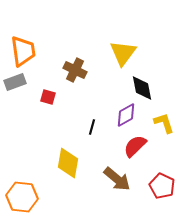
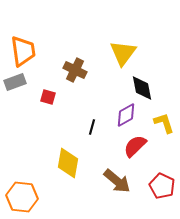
brown arrow: moved 2 px down
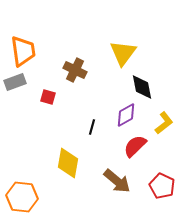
black diamond: moved 1 px up
yellow L-shape: rotated 70 degrees clockwise
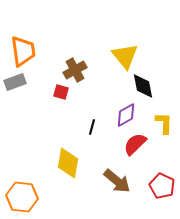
yellow triangle: moved 2 px right, 3 px down; rotated 16 degrees counterclockwise
brown cross: rotated 35 degrees clockwise
black diamond: moved 1 px right, 1 px up
red square: moved 13 px right, 5 px up
yellow L-shape: rotated 50 degrees counterclockwise
red semicircle: moved 2 px up
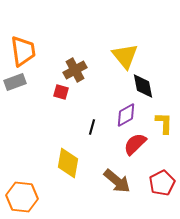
red pentagon: moved 3 px up; rotated 20 degrees clockwise
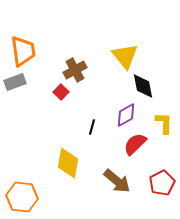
red square: rotated 28 degrees clockwise
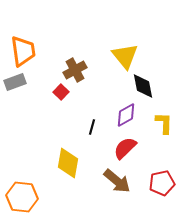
red semicircle: moved 10 px left, 4 px down
red pentagon: rotated 15 degrees clockwise
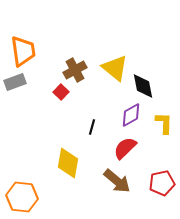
yellow triangle: moved 10 px left, 12 px down; rotated 12 degrees counterclockwise
purple diamond: moved 5 px right
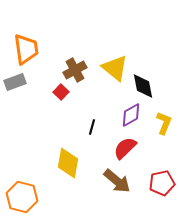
orange trapezoid: moved 3 px right, 2 px up
yellow L-shape: rotated 20 degrees clockwise
orange hexagon: rotated 8 degrees clockwise
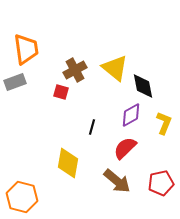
red square: rotated 28 degrees counterclockwise
red pentagon: moved 1 px left
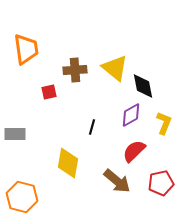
brown cross: rotated 25 degrees clockwise
gray rectangle: moved 52 px down; rotated 20 degrees clockwise
red square: moved 12 px left; rotated 28 degrees counterclockwise
red semicircle: moved 9 px right, 3 px down
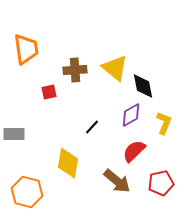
black line: rotated 28 degrees clockwise
gray rectangle: moved 1 px left
orange hexagon: moved 5 px right, 5 px up
